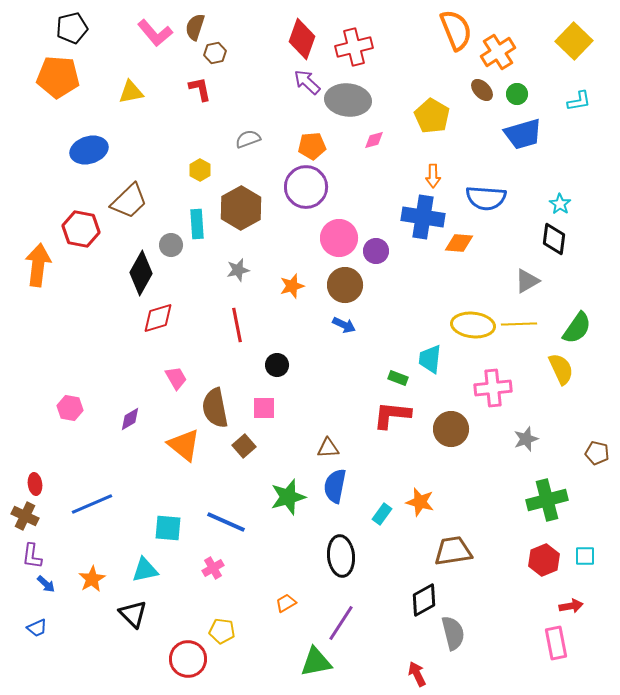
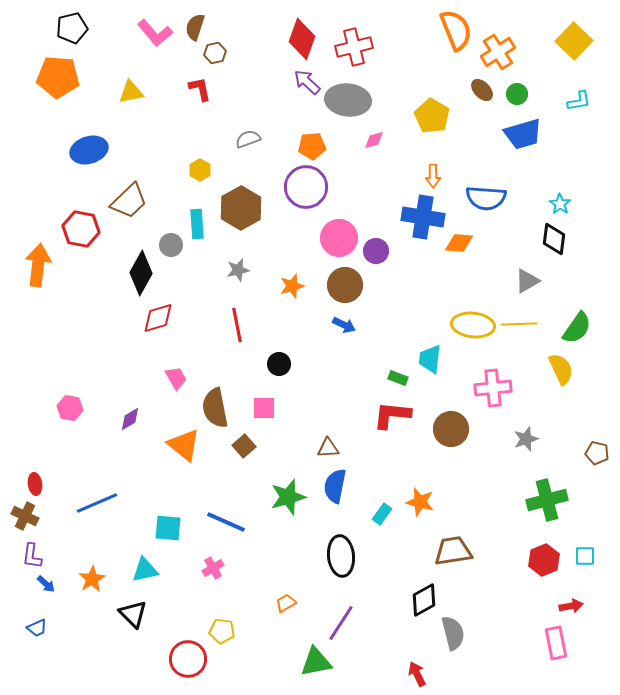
black circle at (277, 365): moved 2 px right, 1 px up
blue line at (92, 504): moved 5 px right, 1 px up
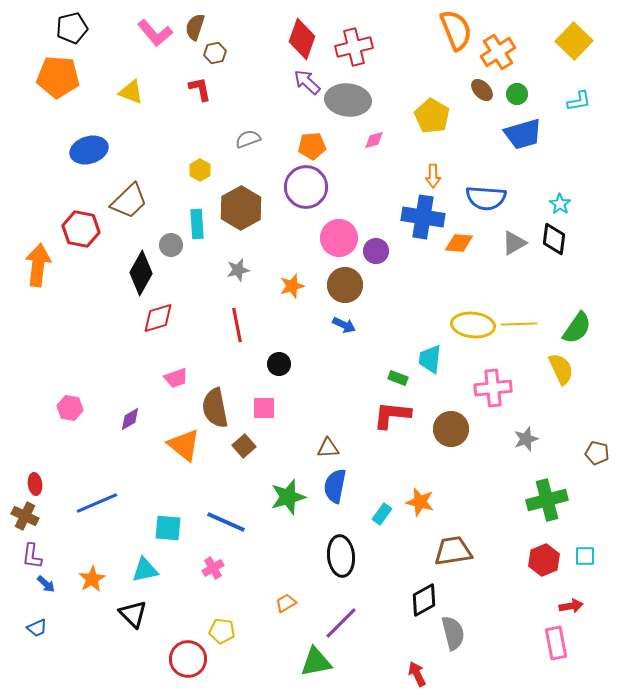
yellow triangle at (131, 92): rotated 32 degrees clockwise
gray triangle at (527, 281): moved 13 px left, 38 px up
pink trapezoid at (176, 378): rotated 100 degrees clockwise
purple line at (341, 623): rotated 12 degrees clockwise
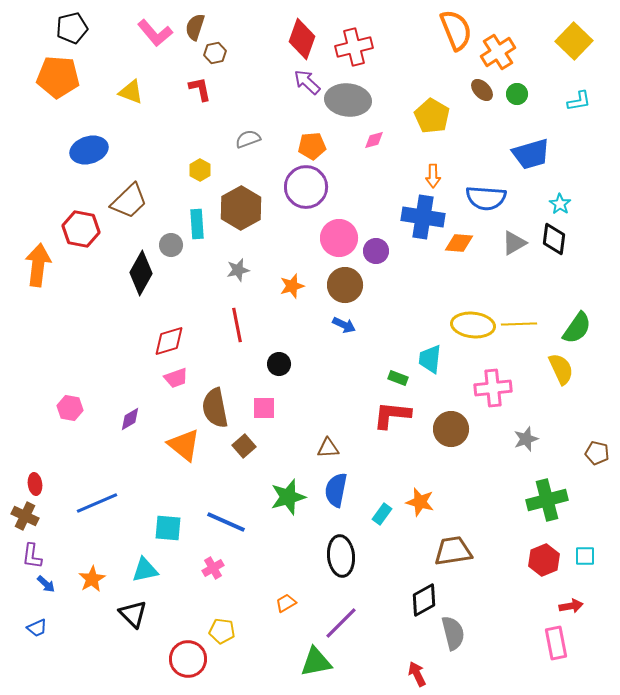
blue trapezoid at (523, 134): moved 8 px right, 20 px down
red diamond at (158, 318): moved 11 px right, 23 px down
blue semicircle at (335, 486): moved 1 px right, 4 px down
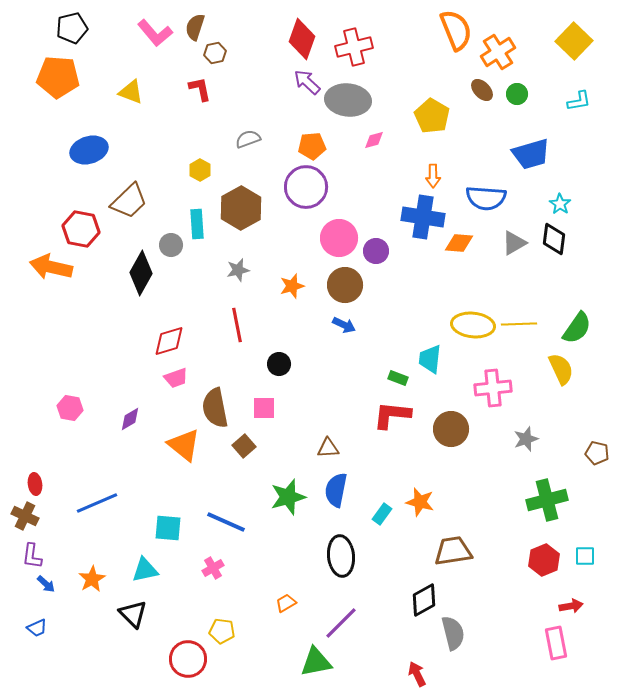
orange arrow at (38, 265): moved 13 px right, 2 px down; rotated 84 degrees counterclockwise
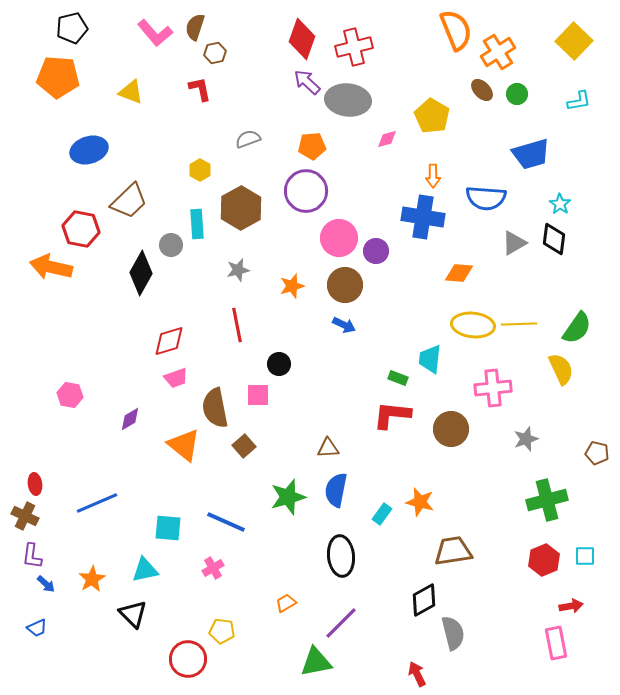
pink diamond at (374, 140): moved 13 px right, 1 px up
purple circle at (306, 187): moved 4 px down
orange diamond at (459, 243): moved 30 px down
pink hexagon at (70, 408): moved 13 px up
pink square at (264, 408): moved 6 px left, 13 px up
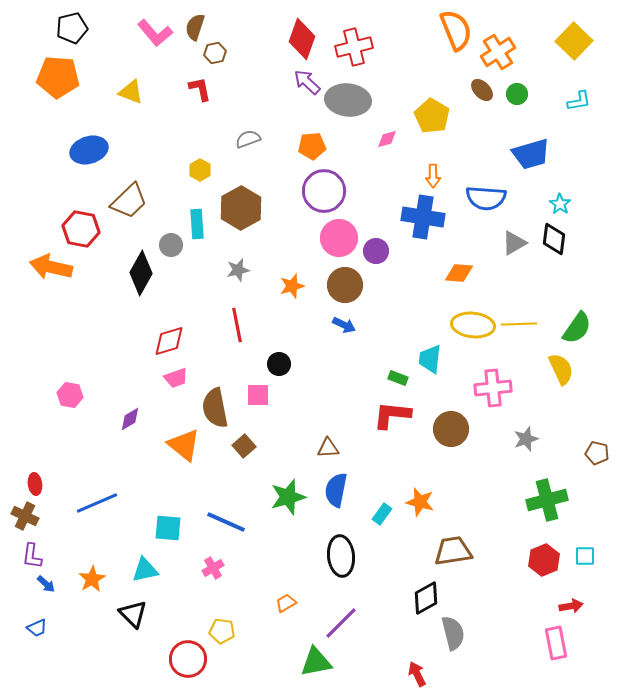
purple circle at (306, 191): moved 18 px right
black diamond at (424, 600): moved 2 px right, 2 px up
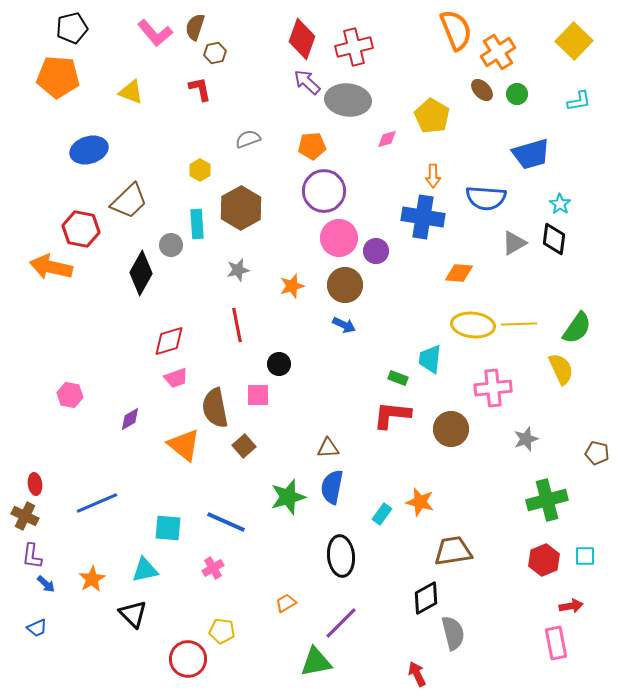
blue semicircle at (336, 490): moved 4 px left, 3 px up
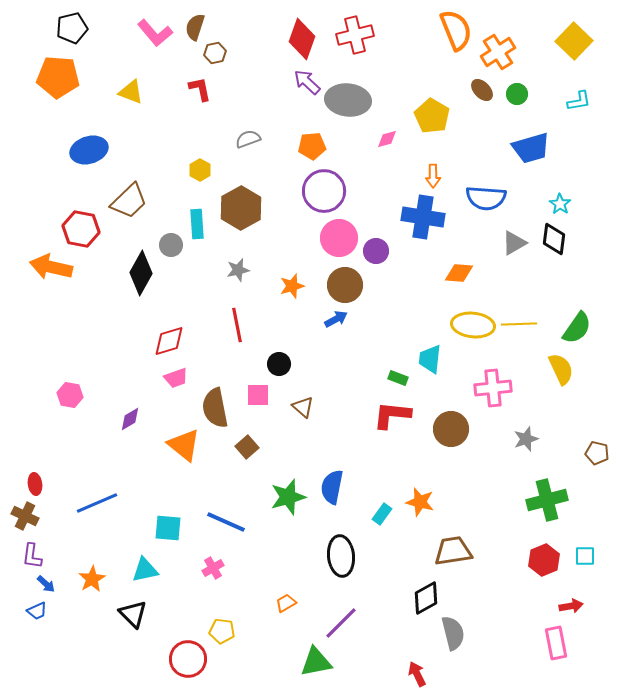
red cross at (354, 47): moved 1 px right, 12 px up
blue trapezoid at (531, 154): moved 6 px up
blue arrow at (344, 325): moved 8 px left, 6 px up; rotated 55 degrees counterclockwise
brown square at (244, 446): moved 3 px right, 1 px down
brown triangle at (328, 448): moved 25 px left, 41 px up; rotated 45 degrees clockwise
blue trapezoid at (37, 628): moved 17 px up
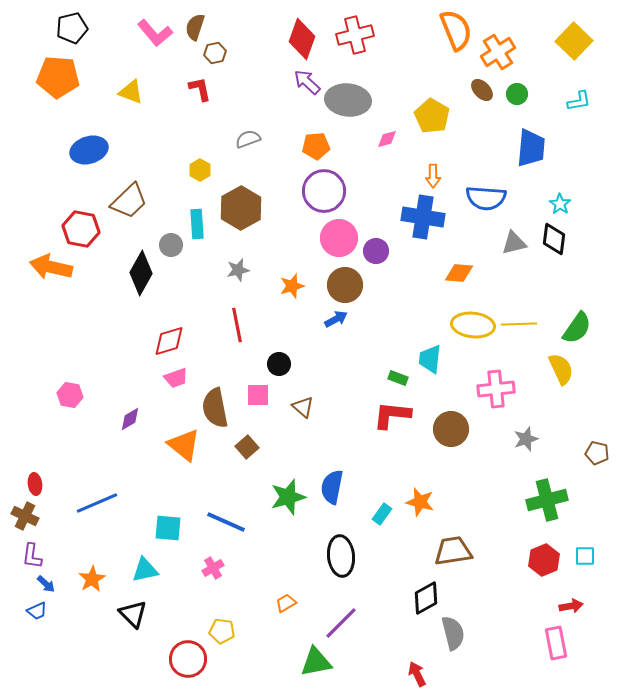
orange pentagon at (312, 146): moved 4 px right
blue trapezoid at (531, 148): rotated 69 degrees counterclockwise
gray triangle at (514, 243): rotated 16 degrees clockwise
pink cross at (493, 388): moved 3 px right, 1 px down
